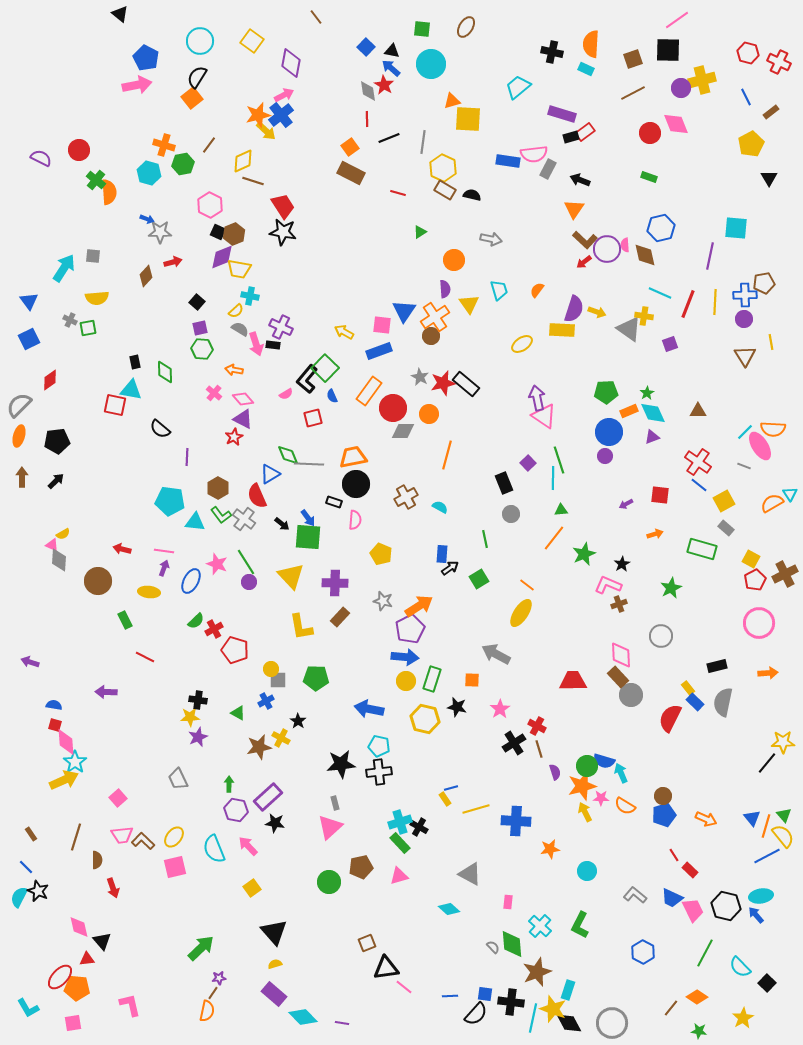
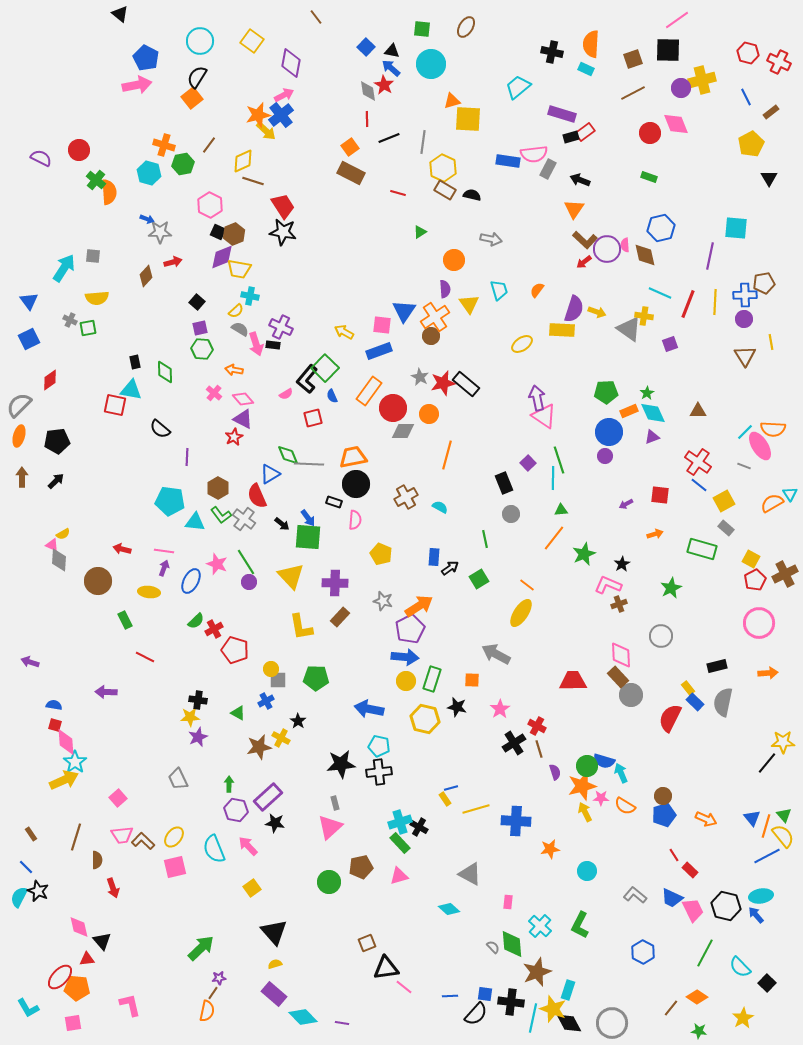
blue rectangle at (442, 554): moved 8 px left, 3 px down
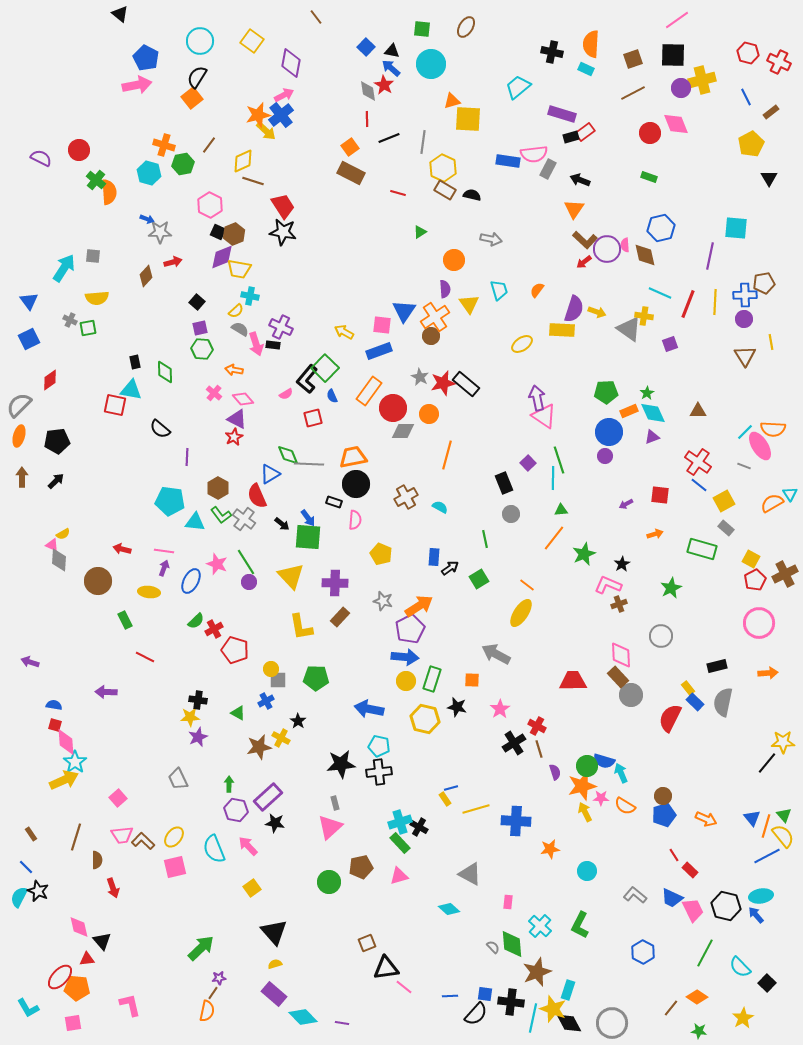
black square at (668, 50): moved 5 px right, 5 px down
purple triangle at (243, 419): moved 6 px left
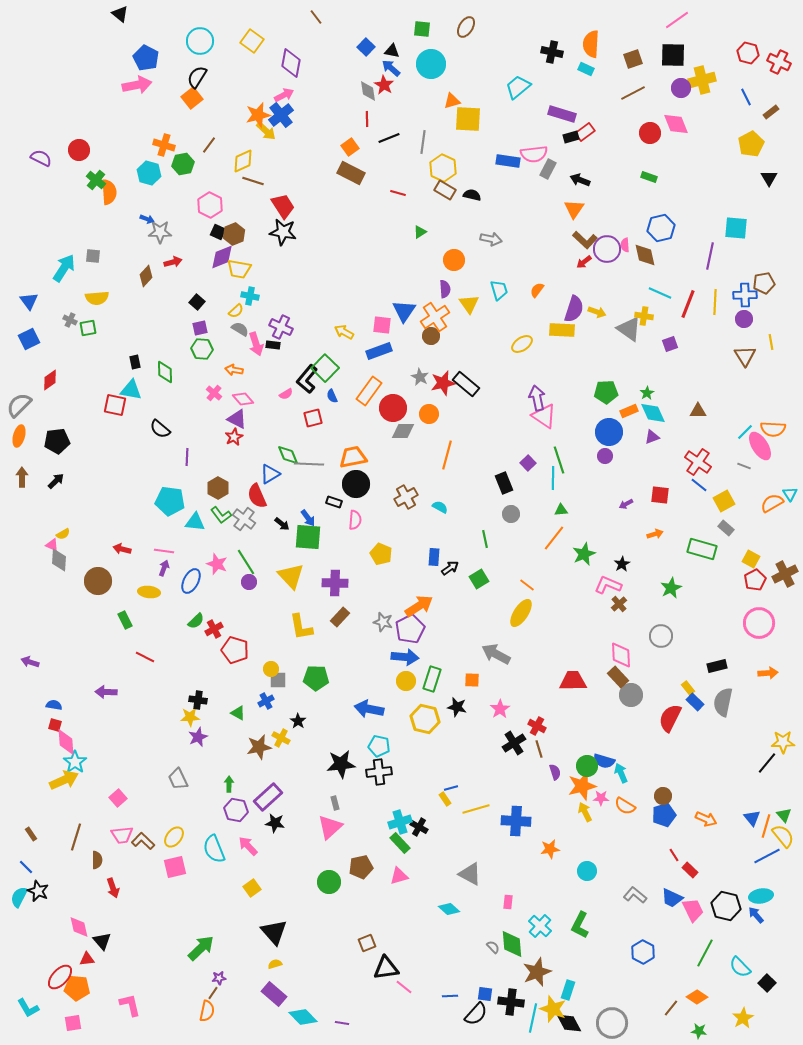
gray star at (383, 601): moved 21 px down
brown cross at (619, 604): rotated 21 degrees counterclockwise
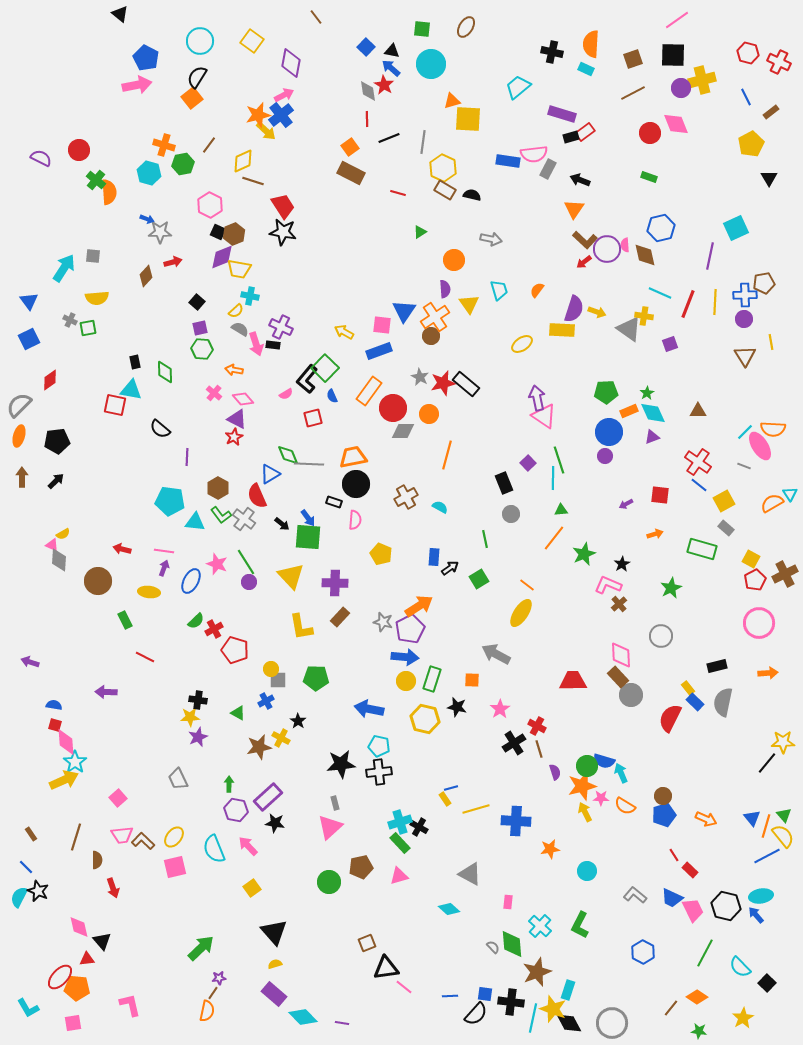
cyan square at (736, 228): rotated 30 degrees counterclockwise
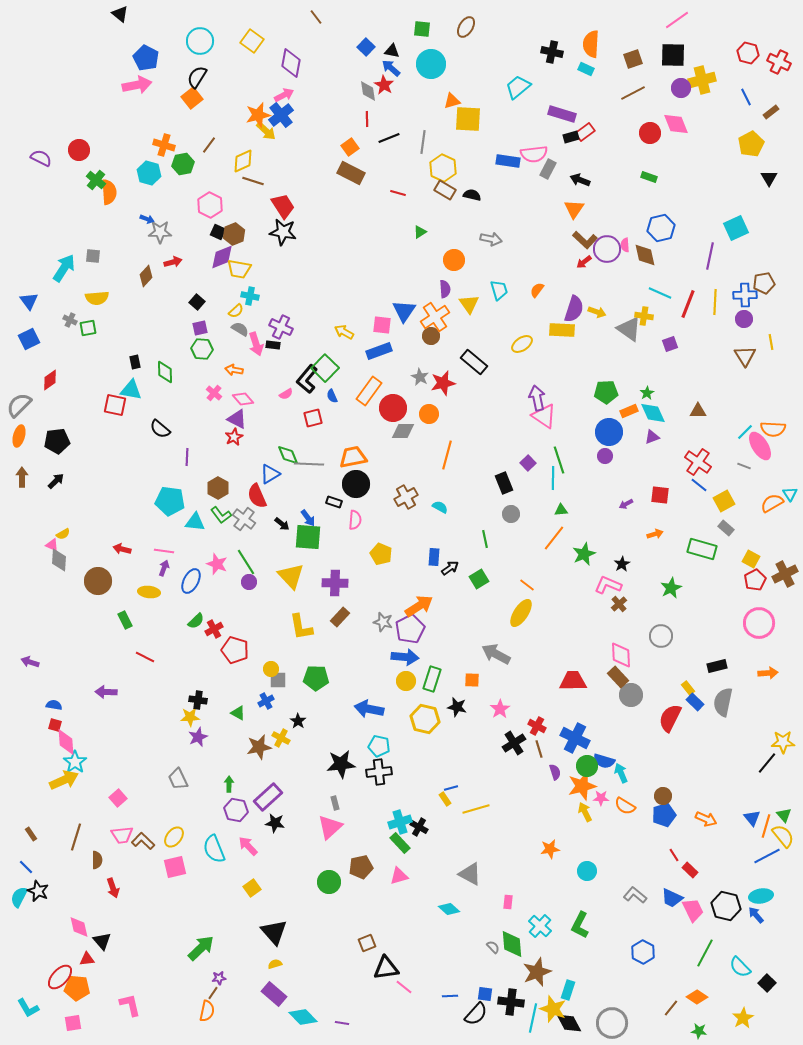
black rectangle at (466, 384): moved 8 px right, 22 px up
blue cross at (516, 821): moved 59 px right, 83 px up; rotated 24 degrees clockwise
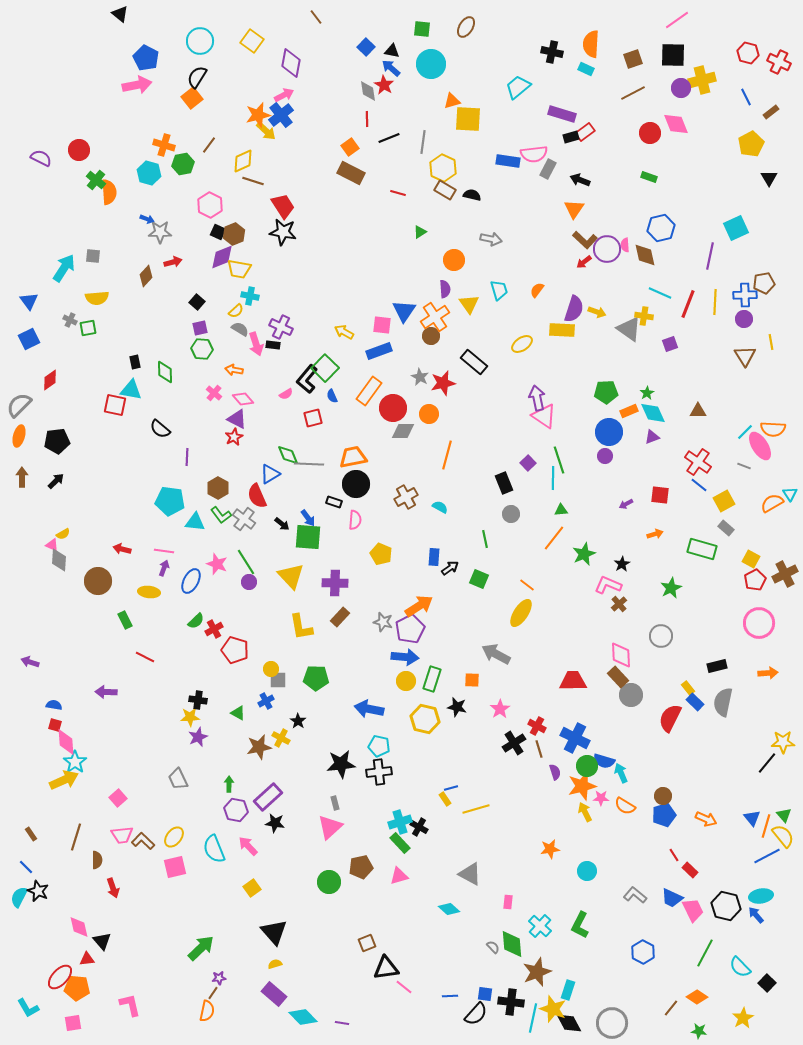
green square at (479, 579): rotated 36 degrees counterclockwise
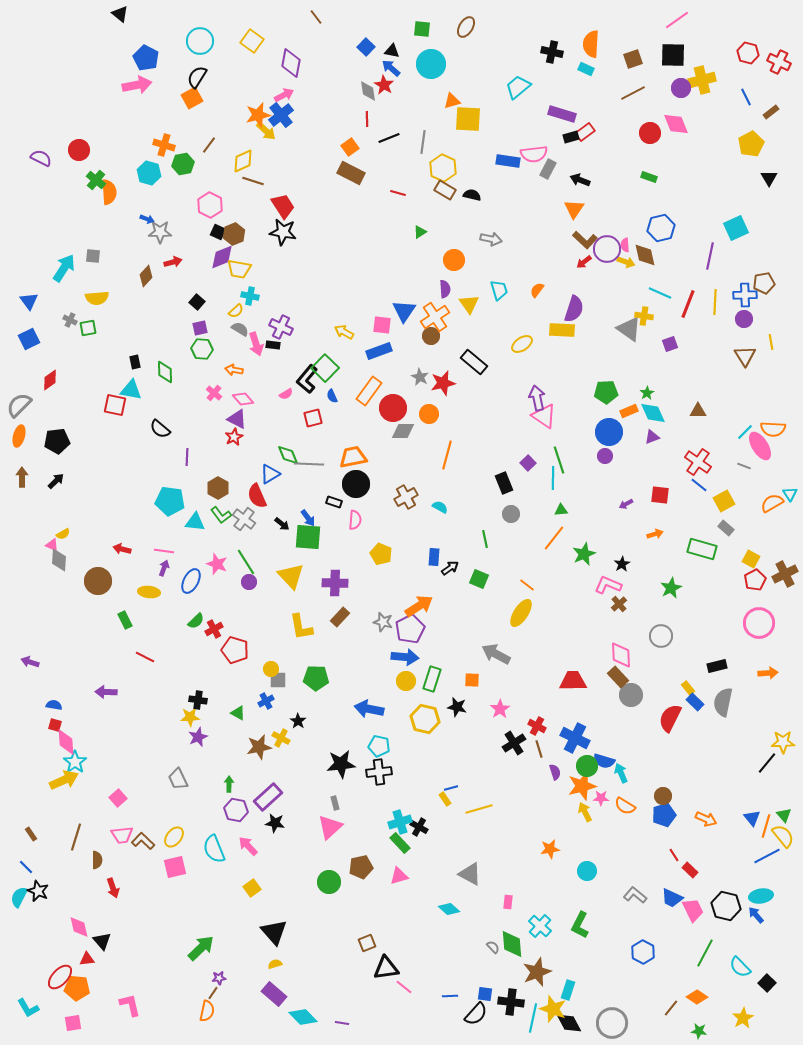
orange square at (192, 98): rotated 10 degrees clockwise
yellow arrow at (597, 312): moved 29 px right, 50 px up
yellow line at (476, 809): moved 3 px right
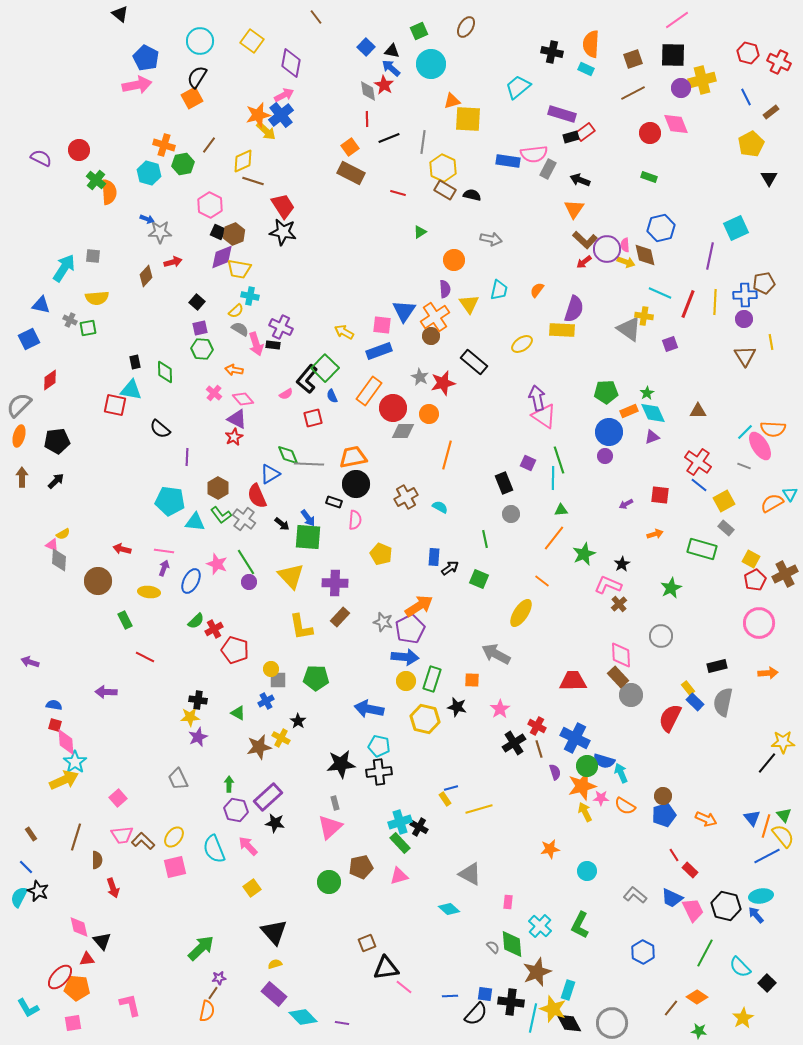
green square at (422, 29): moved 3 px left, 2 px down; rotated 30 degrees counterclockwise
cyan trapezoid at (499, 290): rotated 30 degrees clockwise
blue triangle at (29, 301): moved 12 px right, 4 px down; rotated 42 degrees counterclockwise
purple square at (528, 463): rotated 21 degrees counterclockwise
orange line at (527, 585): moved 15 px right, 4 px up
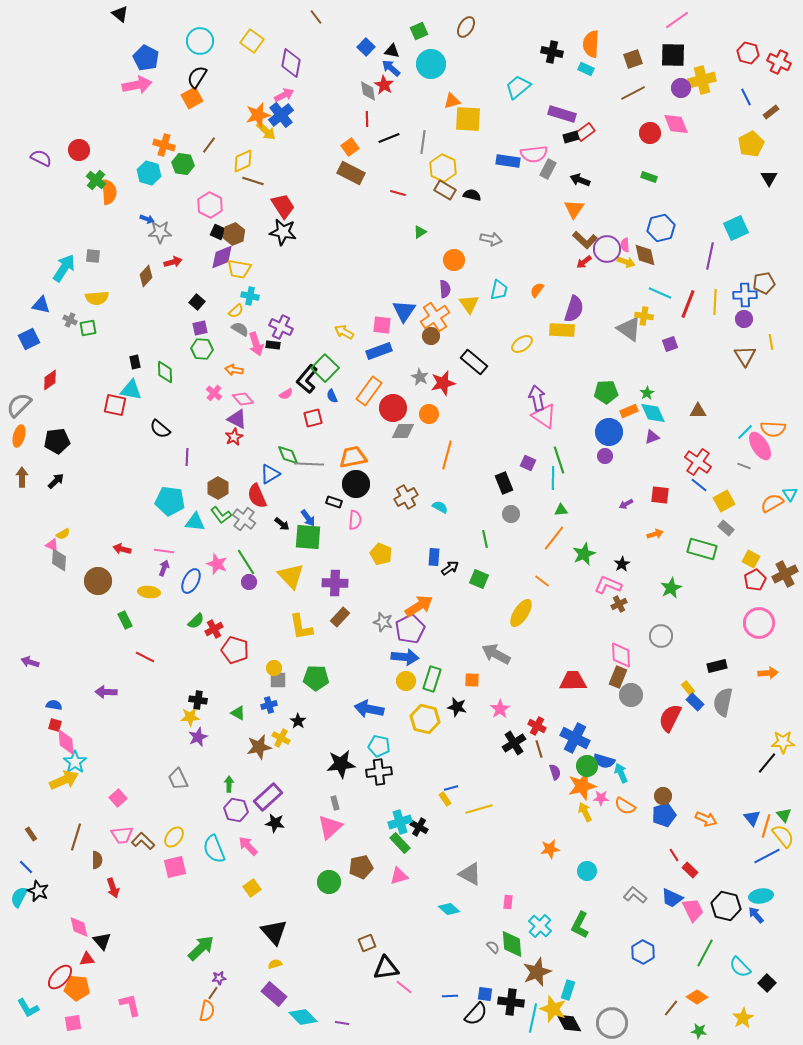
green hexagon at (183, 164): rotated 20 degrees clockwise
brown cross at (619, 604): rotated 14 degrees clockwise
yellow circle at (271, 669): moved 3 px right, 1 px up
brown rectangle at (618, 677): rotated 65 degrees clockwise
blue cross at (266, 701): moved 3 px right, 4 px down; rotated 14 degrees clockwise
